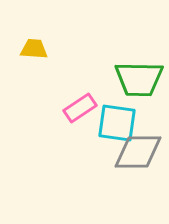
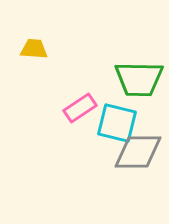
cyan square: rotated 6 degrees clockwise
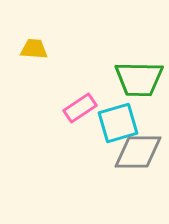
cyan square: moved 1 px right; rotated 30 degrees counterclockwise
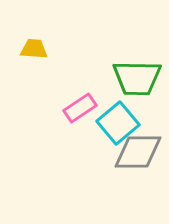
green trapezoid: moved 2 px left, 1 px up
cyan square: rotated 24 degrees counterclockwise
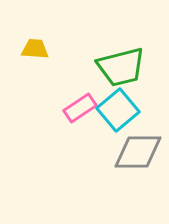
yellow trapezoid: moved 1 px right
green trapezoid: moved 16 px left, 11 px up; rotated 15 degrees counterclockwise
cyan square: moved 13 px up
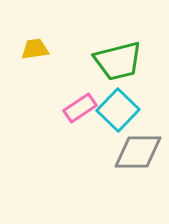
yellow trapezoid: rotated 12 degrees counterclockwise
green trapezoid: moved 3 px left, 6 px up
cyan square: rotated 6 degrees counterclockwise
